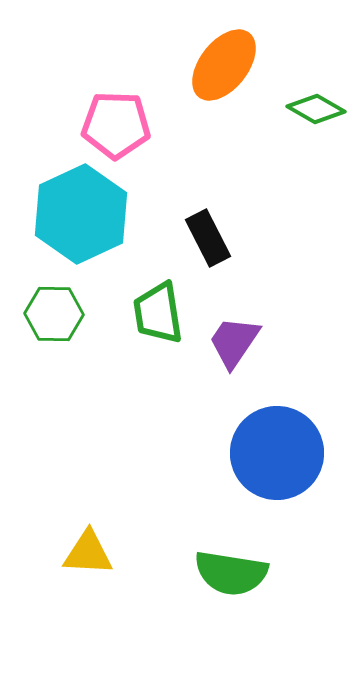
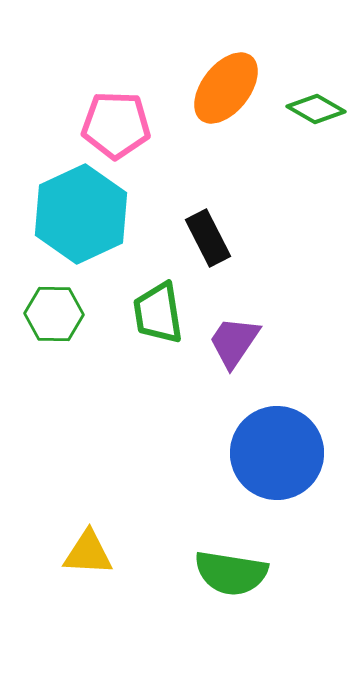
orange ellipse: moved 2 px right, 23 px down
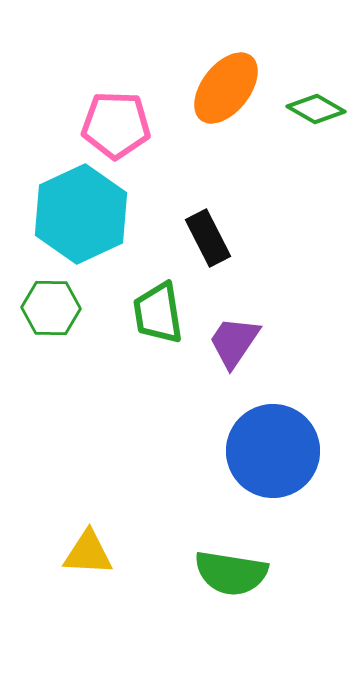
green hexagon: moved 3 px left, 6 px up
blue circle: moved 4 px left, 2 px up
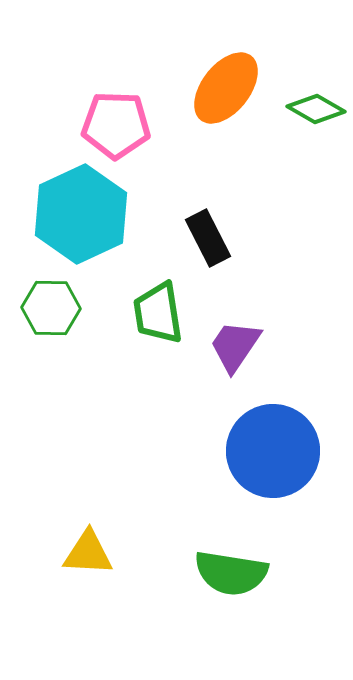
purple trapezoid: moved 1 px right, 4 px down
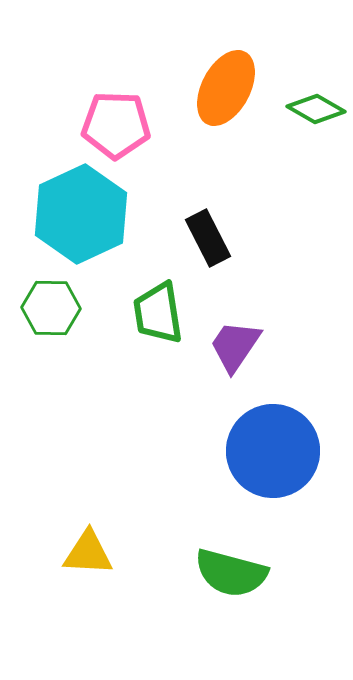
orange ellipse: rotated 10 degrees counterclockwise
green semicircle: rotated 6 degrees clockwise
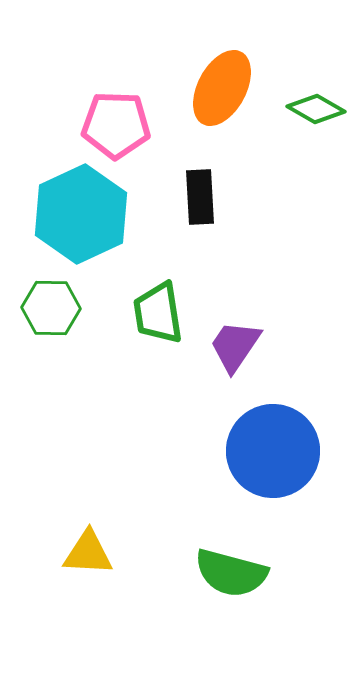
orange ellipse: moved 4 px left
black rectangle: moved 8 px left, 41 px up; rotated 24 degrees clockwise
